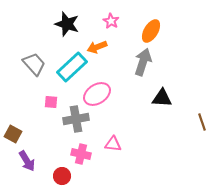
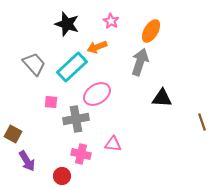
gray arrow: moved 3 px left
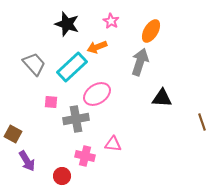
pink cross: moved 4 px right, 2 px down
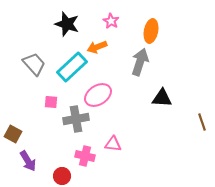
orange ellipse: rotated 20 degrees counterclockwise
pink ellipse: moved 1 px right, 1 px down
purple arrow: moved 1 px right
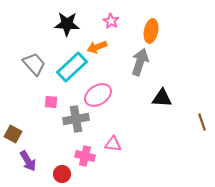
black star: rotated 15 degrees counterclockwise
red circle: moved 2 px up
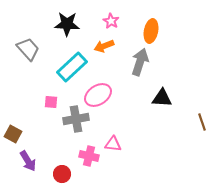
orange arrow: moved 7 px right, 1 px up
gray trapezoid: moved 6 px left, 15 px up
pink cross: moved 4 px right
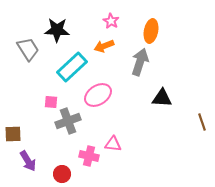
black star: moved 10 px left, 6 px down
gray trapezoid: rotated 10 degrees clockwise
gray cross: moved 8 px left, 2 px down; rotated 10 degrees counterclockwise
brown square: rotated 30 degrees counterclockwise
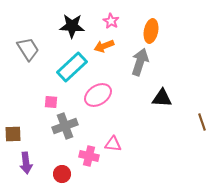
black star: moved 15 px right, 4 px up
gray cross: moved 3 px left, 5 px down
purple arrow: moved 2 px left, 2 px down; rotated 25 degrees clockwise
